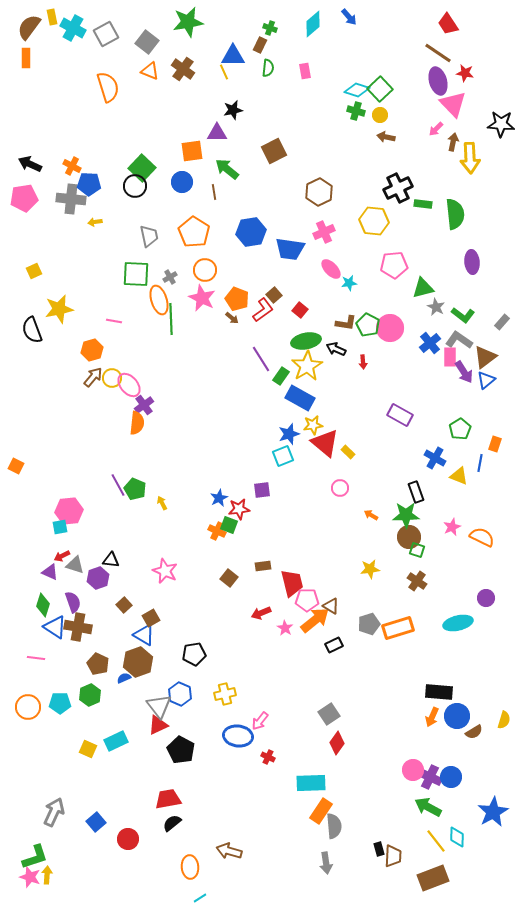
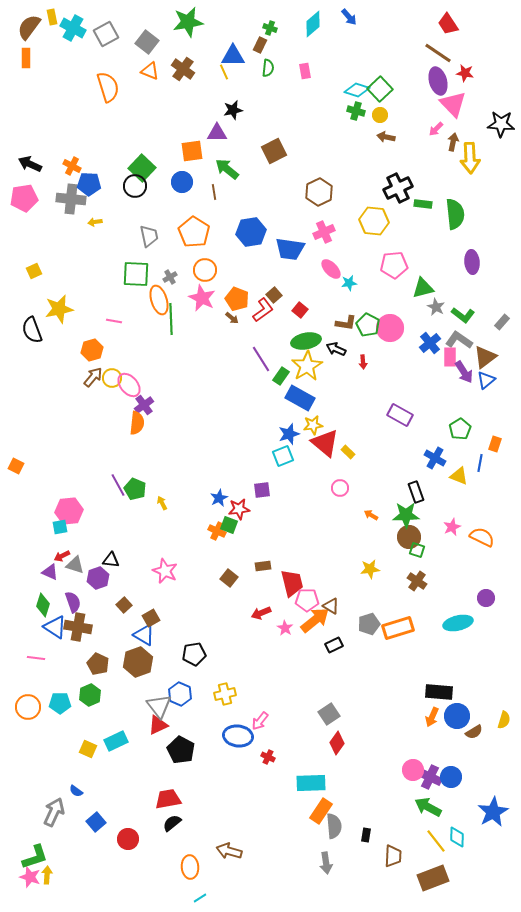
blue semicircle at (124, 678): moved 48 px left, 113 px down; rotated 120 degrees counterclockwise
black rectangle at (379, 849): moved 13 px left, 14 px up; rotated 24 degrees clockwise
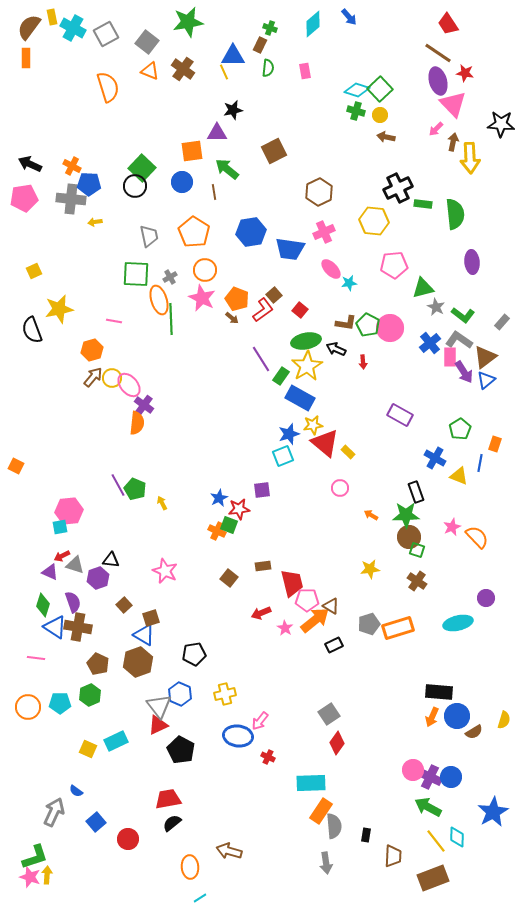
purple cross at (144, 405): rotated 18 degrees counterclockwise
orange semicircle at (482, 537): moved 5 px left; rotated 20 degrees clockwise
brown square at (151, 618): rotated 12 degrees clockwise
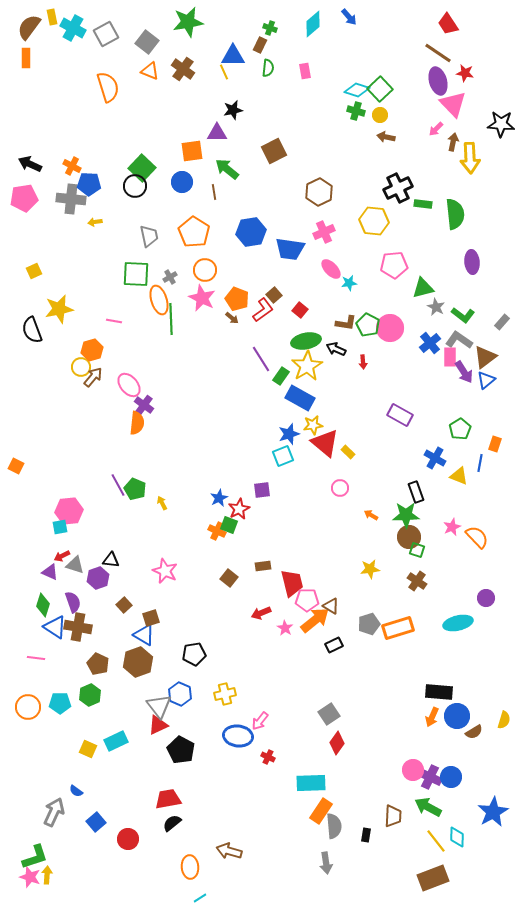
yellow circle at (112, 378): moved 31 px left, 11 px up
red star at (239, 509): rotated 20 degrees counterclockwise
brown trapezoid at (393, 856): moved 40 px up
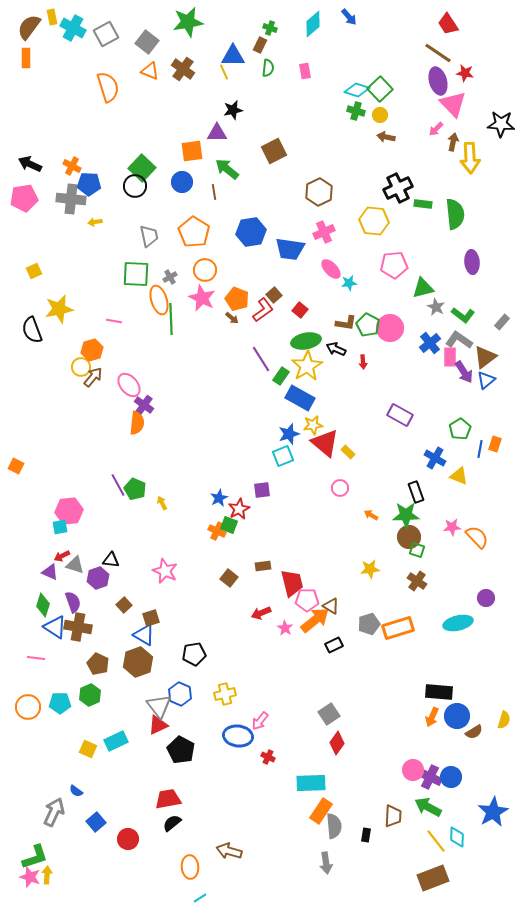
blue line at (480, 463): moved 14 px up
pink star at (452, 527): rotated 18 degrees clockwise
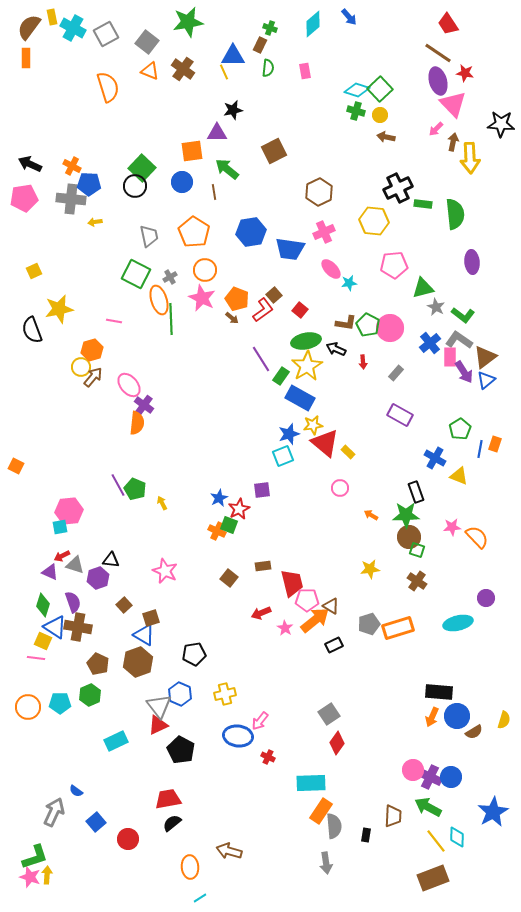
green square at (136, 274): rotated 24 degrees clockwise
gray rectangle at (502, 322): moved 106 px left, 51 px down
yellow square at (88, 749): moved 45 px left, 108 px up
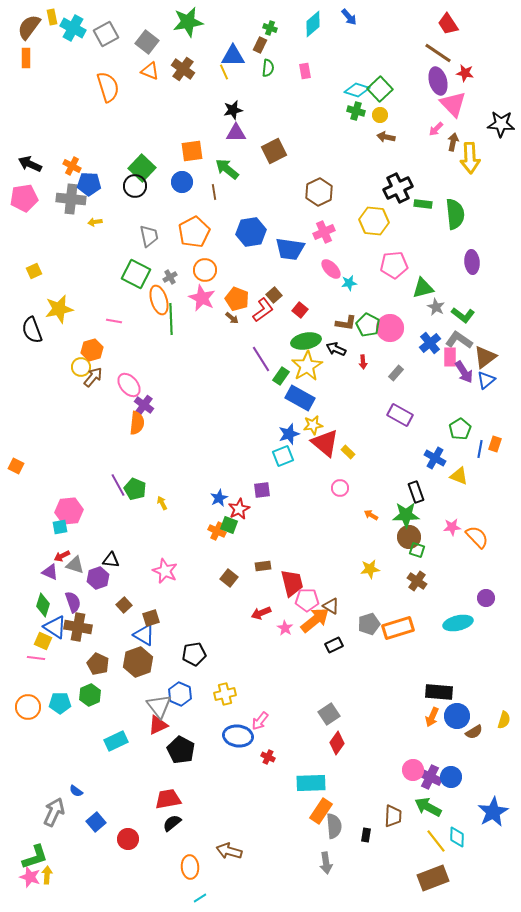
purple triangle at (217, 133): moved 19 px right
orange pentagon at (194, 232): rotated 12 degrees clockwise
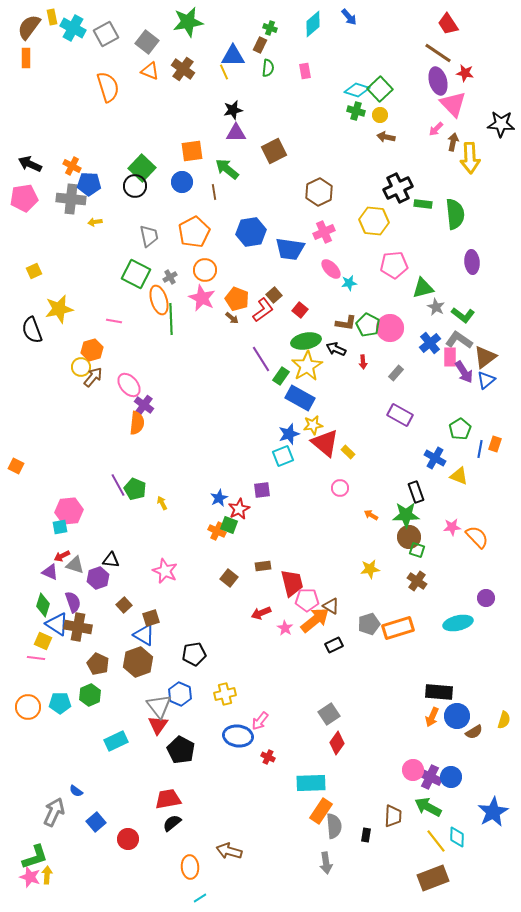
blue triangle at (55, 627): moved 2 px right, 3 px up
red triangle at (158, 725): rotated 30 degrees counterclockwise
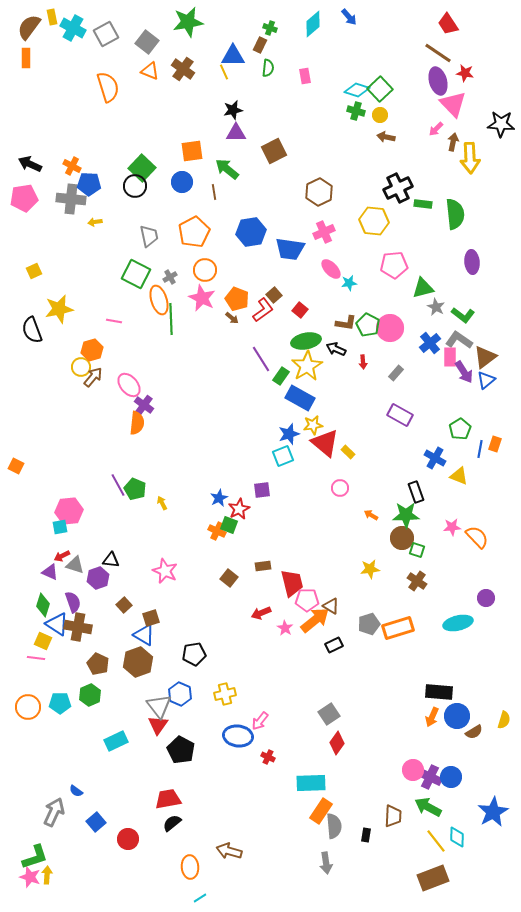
pink rectangle at (305, 71): moved 5 px down
brown circle at (409, 537): moved 7 px left, 1 px down
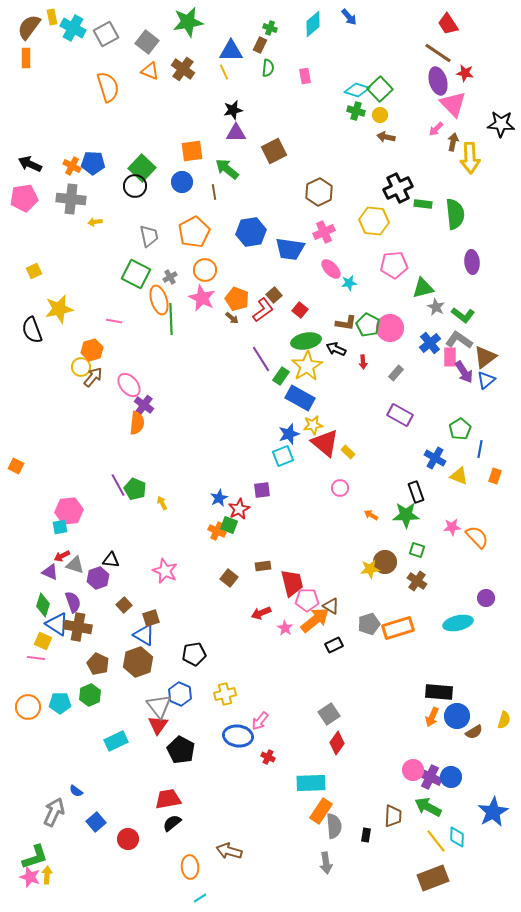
blue triangle at (233, 56): moved 2 px left, 5 px up
blue pentagon at (89, 184): moved 4 px right, 21 px up
orange rectangle at (495, 444): moved 32 px down
brown circle at (402, 538): moved 17 px left, 24 px down
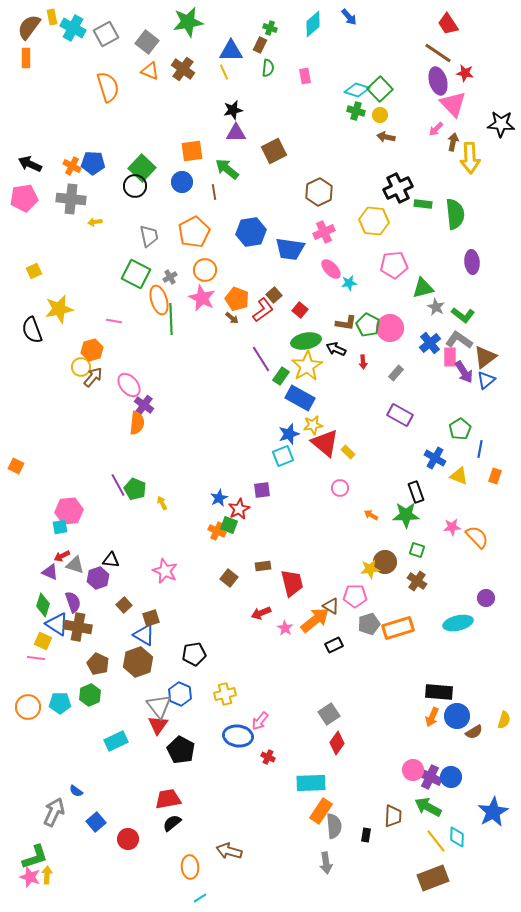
pink pentagon at (307, 600): moved 48 px right, 4 px up
